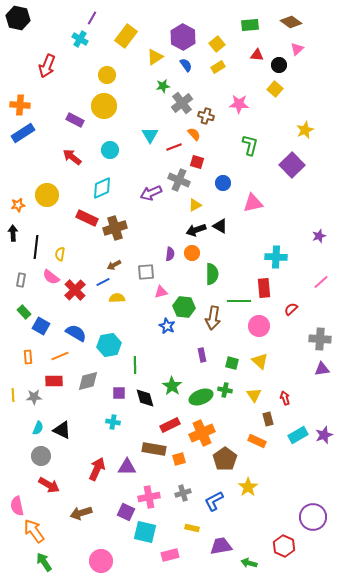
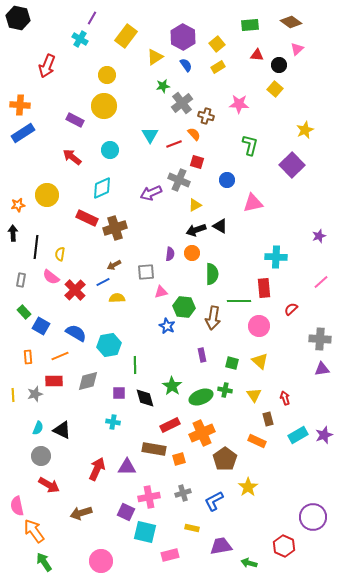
red line at (174, 147): moved 3 px up
blue circle at (223, 183): moved 4 px right, 3 px up
gray star at (34, 397): moved 1 px right, 3 px up; rotated 14 degrees counterclockwise
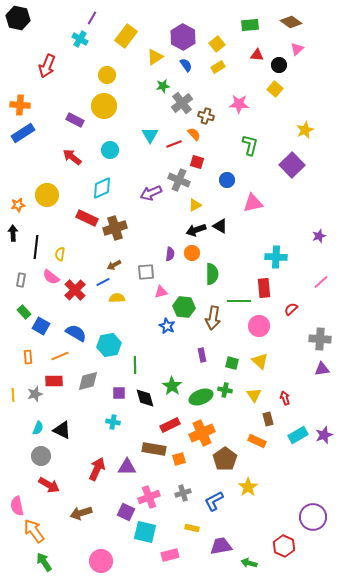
pink cross at (149, 497): rotated 10 degrees counterclockwise
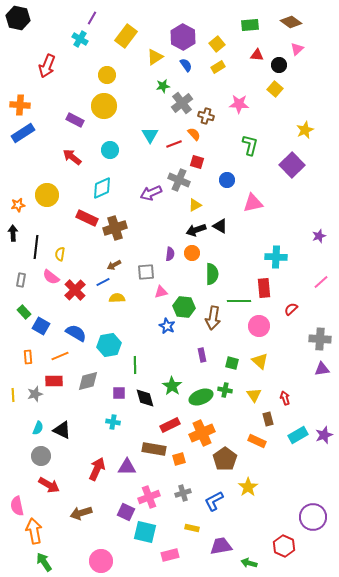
orange arrow at (34, 531): rotated 25 degrees clockwise
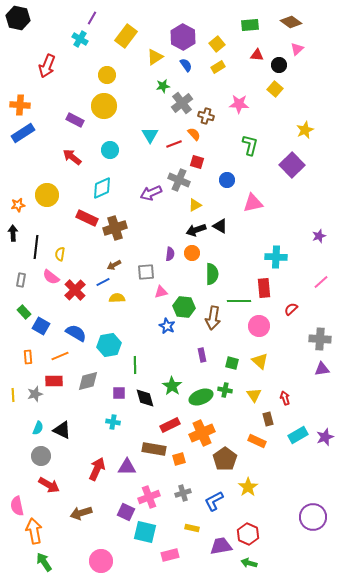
purple star at (324, 435): moved 1 px right, 2 px down
red hexagon at (284, 546): moved 36 px left, 12 px up
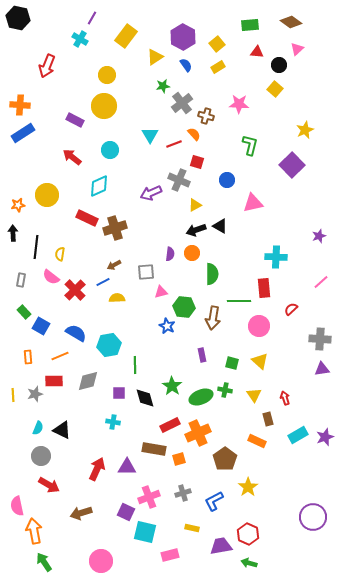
red triangle at (257, 55): moved 3 px up
cyan diamond at (102, 188): moved 3 px left, 2 px up
orange cross at (202, 433): moved 4 px left
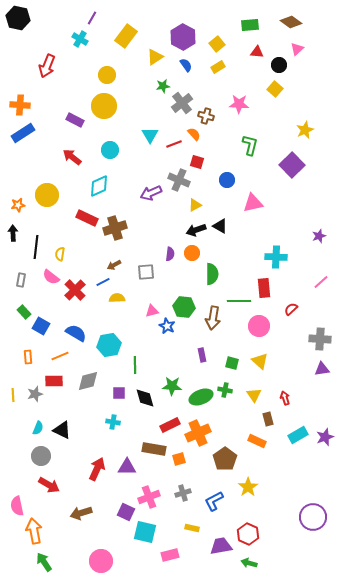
pink triangle at (161, 292): moved 9 px left, 19 px down
green star at (172, 386): rotated 30 degrees counterclockwise
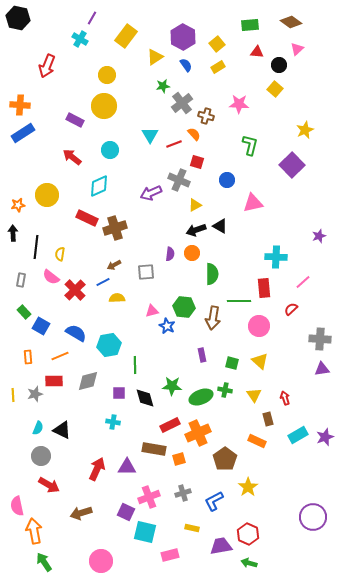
pink line at (321, 282): moved 18 px left
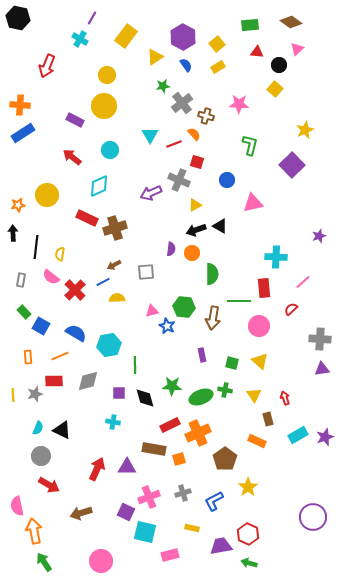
purple semicircle at (170, 254): moved 1 px right, 5 px up
